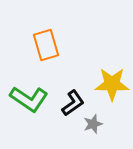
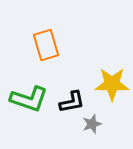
green L-shape: rotated 15 degrees counterclockwise
black L-shape: moved 1 px left, 1 px up; rotated 24 degrees clockwise
gray star: moved 1 px left
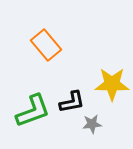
orange rectangle: rotated 24 degrees counterclockwise
green L-shape: moved 4 px right, 12 px down; rotated 39 degrees counterclockwise
gray star: rotated 12 degrees clockwise
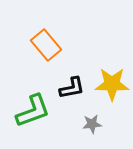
black L-shape: moved 14 px up
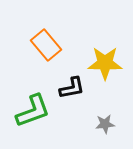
yellow star: moved 7 px left, 21 px up
gray star: moved 13 px right
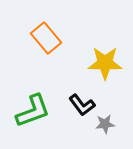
orange rectangle: moved 7 px up
black L-shape: moved 10 px right, 17 px down; rotated 64 degrees clockwise
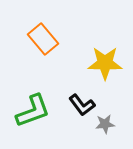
orange rectangle: moved 3 px left, 1 px down
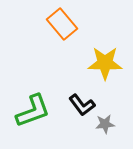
orange rectangle: moved 19 px right, 15 px up
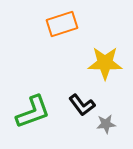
orange rectangle: rotated 68 degrees counterclockwise
green L-shape: moved 1 px down
gray star: moved 1 px right
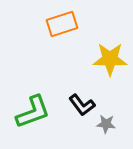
yellow star: moved 5 px right, 4 px up
gray star: rotated 12 degrees clockwise
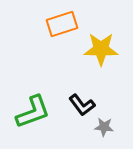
yellow star: moved 9 px left, 10 px up
gray star: moved 2 px left, 3 px down
